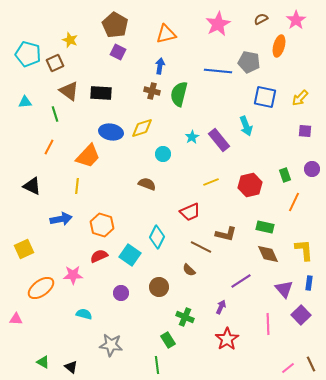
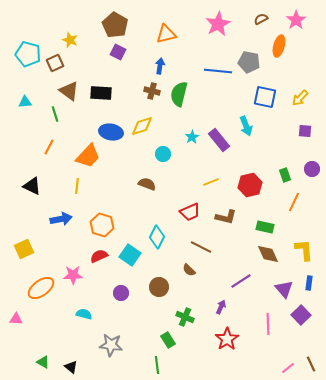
yellow diamond at (142, 128): moved 2 px up
brown L-shape at (226, 234): moved 17 px up
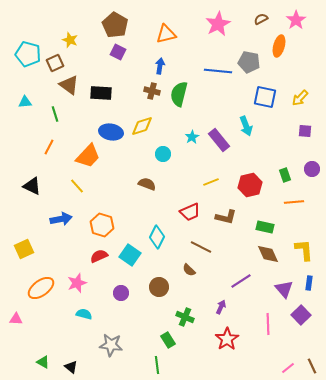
brown triangle at (69, 91): moved 6 px up
yellow line at (77, 186): rotated 49 degrees counterclockwise
orange line at (294, 202): rotated 60 degrees clockwise
pink star at (73, 275): moved 4 px right, 8 px down; rotated 18 degrees counterclockwise
brown line at (311, 364): moved 1 px right, 2 px down
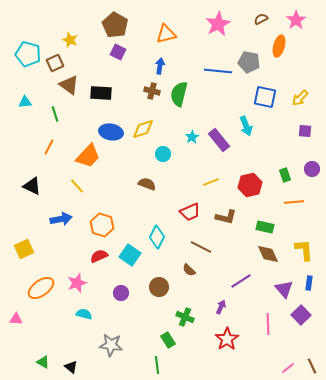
yellow diamond at (142, 126): moved 1 px right, 3 px down
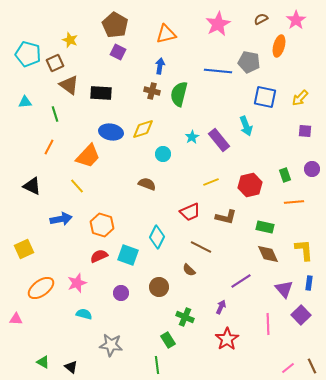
cyan square at (130, 255): moved 2 px left; rotated 15 degrees counterclockwise
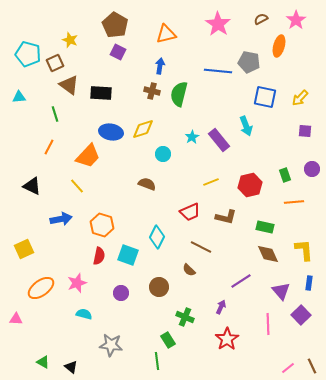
pink star at (218, 24): rotated 10 degrees counterclockwise
cyan triangle at (25, 102): moved 6 px left, 5 px up
red semicircle at (99, 256): rotated 126 degrees clockwise
purple triangle at (284, 289): moved 3 px left, 2 px down
green line at (157, 365): moved 4 px up
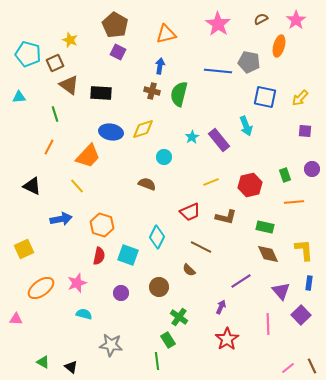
cyan circle at (163, 154): moved 1 px right, 3 px down
green cross at (185, 317): moved 6 px left; rotated 12 degrees clockwise
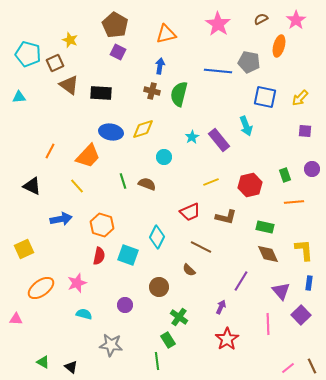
green line at (55, 114): moved 68 px right, 67 px down
orange line at (49, 147): moved 1 px right, 4 px down
purple line at (241, 281): rotated 25 degrees counterclockwise
purple circle at (121, 293): moved 4 px right, 12 px down
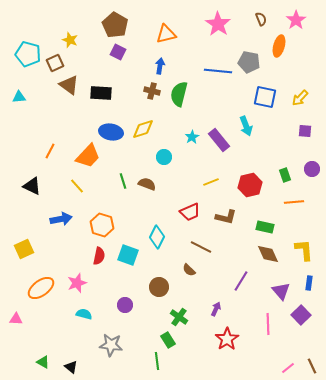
brown semicircle at (261, 19): rotated 96 degrees clockwise
purple arrow at (221, 307): moved 5 px left, 2 px down
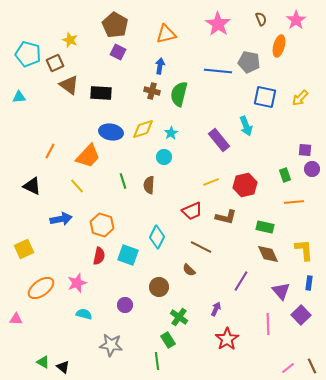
purple square at (305, 131): moved 19 px down
cyan star at (192, 137): moved 21 px left, 4 px up
brown semicircle at (147, 184): moved 2 px right, 1 px down; rotated 108 degrees counterclockwise
red hexagon at (250, 185): moved 5 px left
red trapezoid at (190, 212): moved 2 px right, 1 px up
black triangle at (71, 367): moved 8 px left
